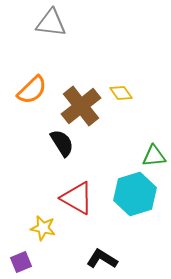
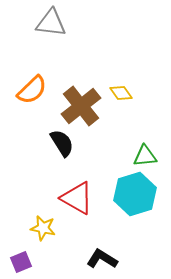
green triangle: moved 9 px left
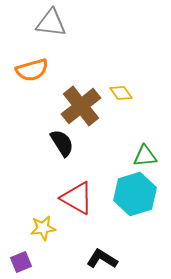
orange semicircle: moved 20 px up; rotated 28 degrees clockwise
yellow star: rotated 20 degrees counterclockwise
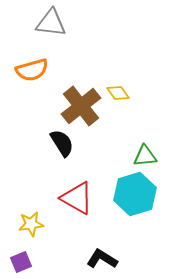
yellow diamond: moved 3 px left
yellow star: moved 12 px left, 4 px up
